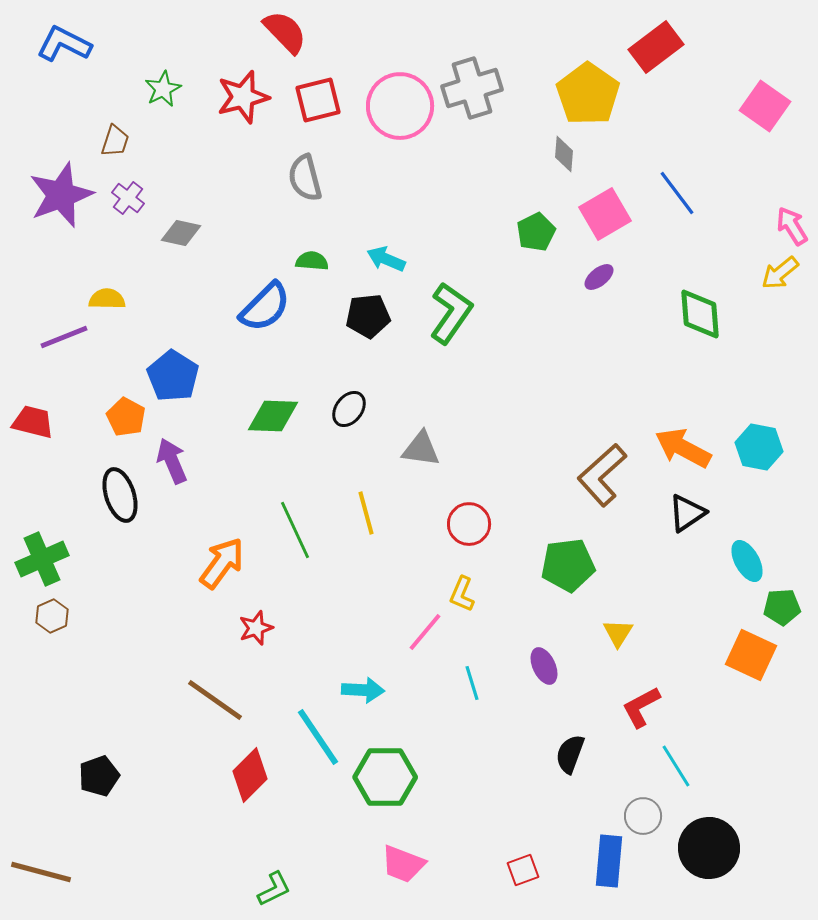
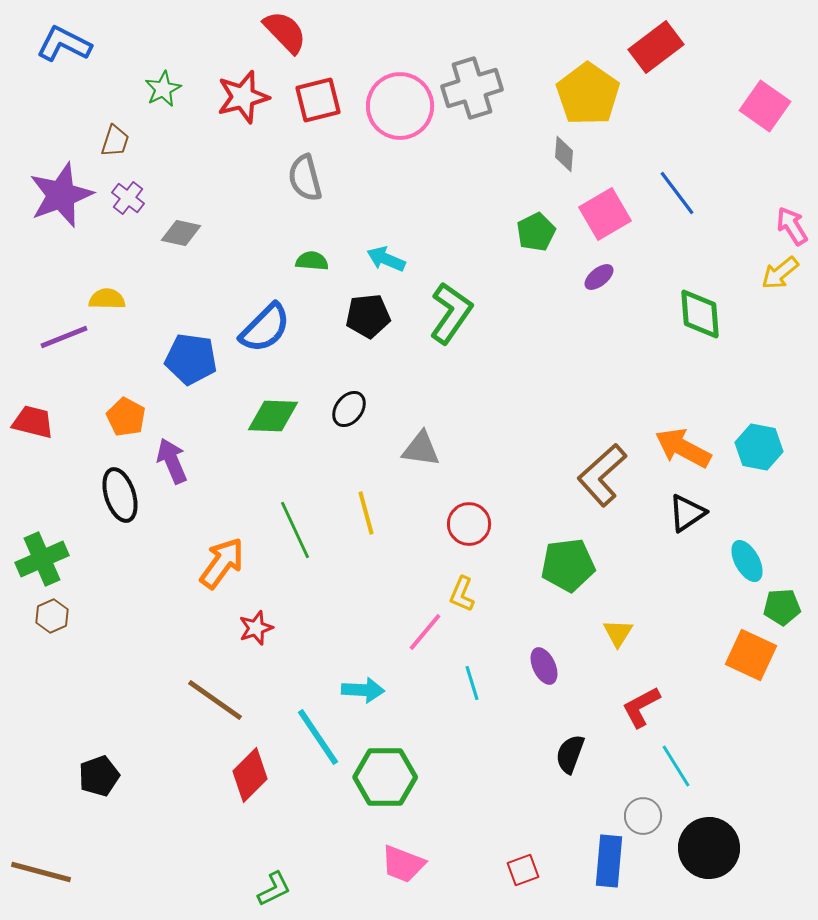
blue semicircle at (265, 307): moved 21 px down
blue pentagon at (173, 376): moved 18 px right, 17 px up; rotated 24 degrees counterclockwise
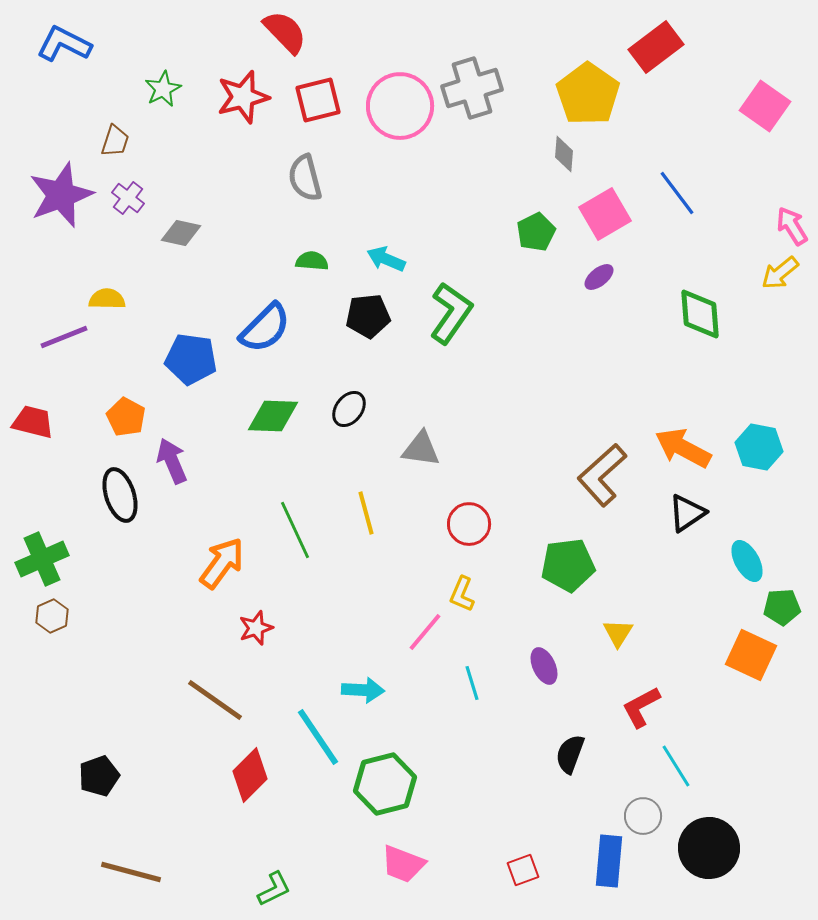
green hexagon at (385, 777): moved 7 px down; rotated 14 degrees counterclockwise
brown line at (41, 872): moved 90 px right
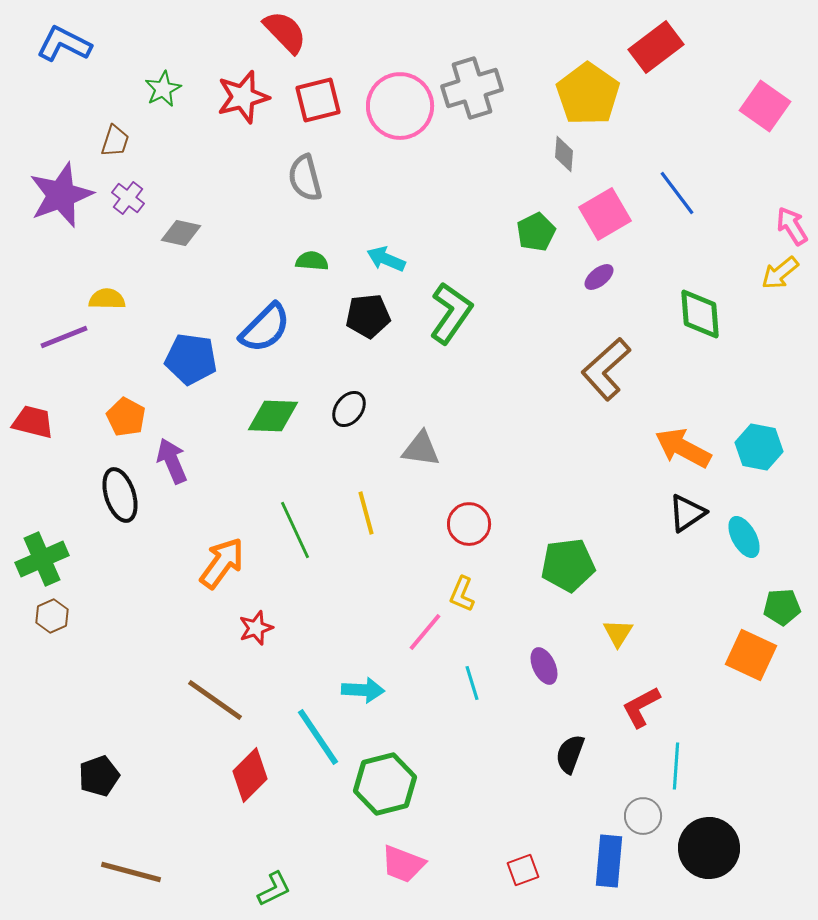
brown L-shape at (602, 475): moved 4 px right, 106 px up
cyan ellipse at (747, 561): moved 3 px left, 24 px up
cyan line at (676, 766): rotated 36 degrees clockwise
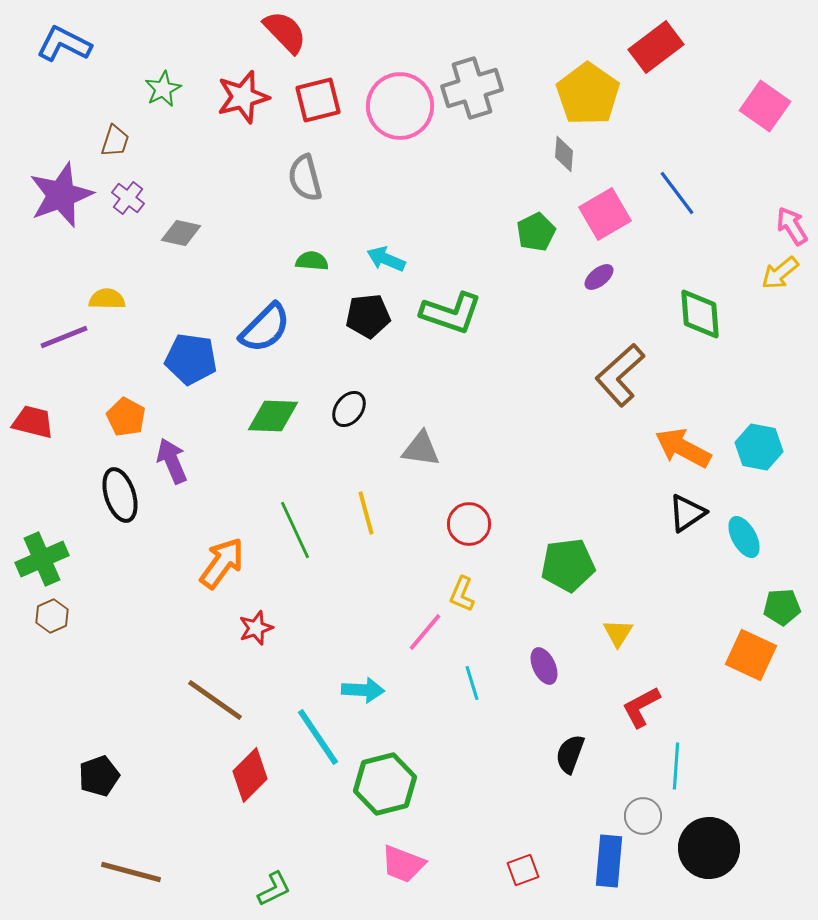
green L-shape at (451, 313): rotated 74 degrees clockwise
brown L-shape at (606, 369): moved 14 px right, 6 px down
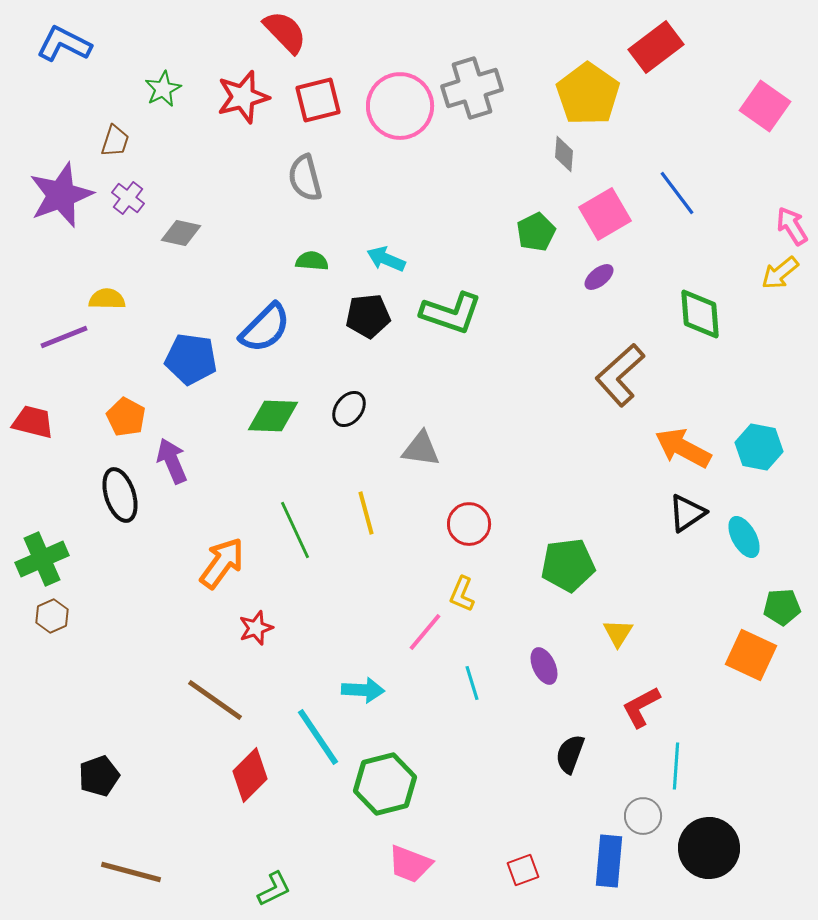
pink trapezoid at (403, 864): moved 7 px right
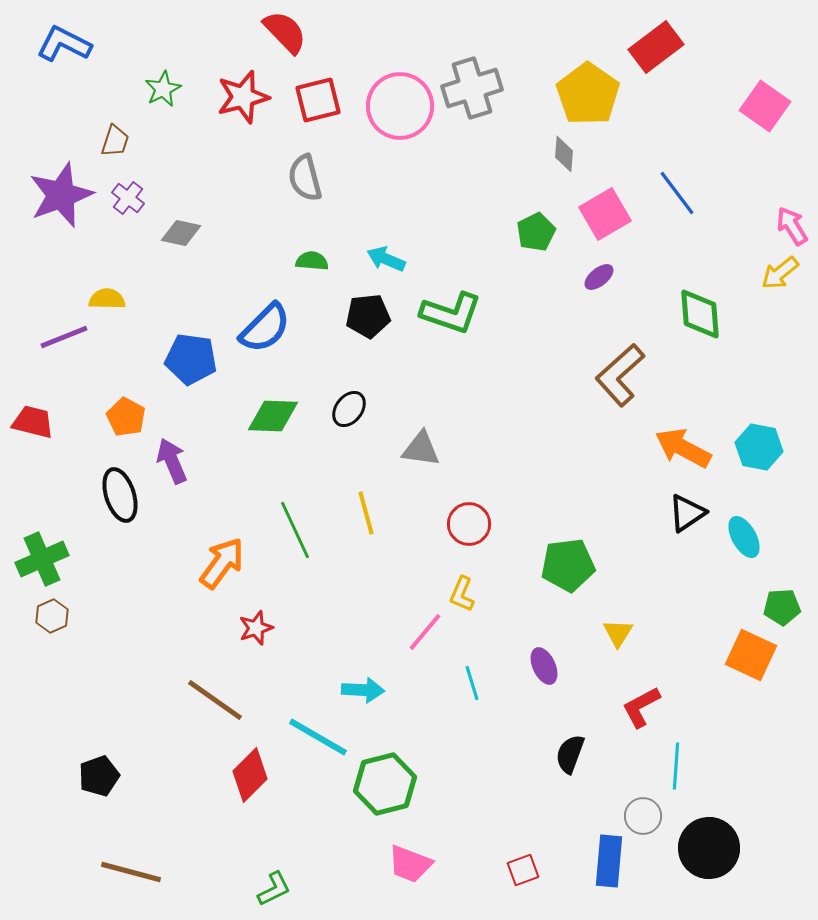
cyan line at (318, 737): rotated 26 degrees counterclockwise
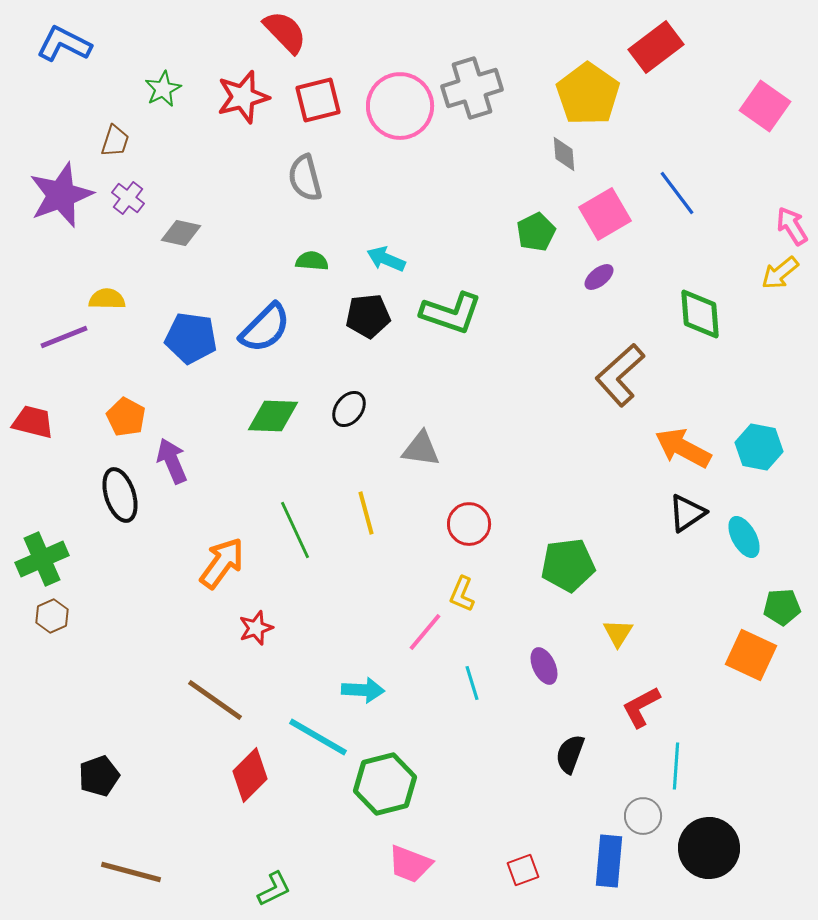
gray diamond at (564, 154): rotated 9 degrees counterclockwise
blue pentagon at (191, 359): moved 21 px up
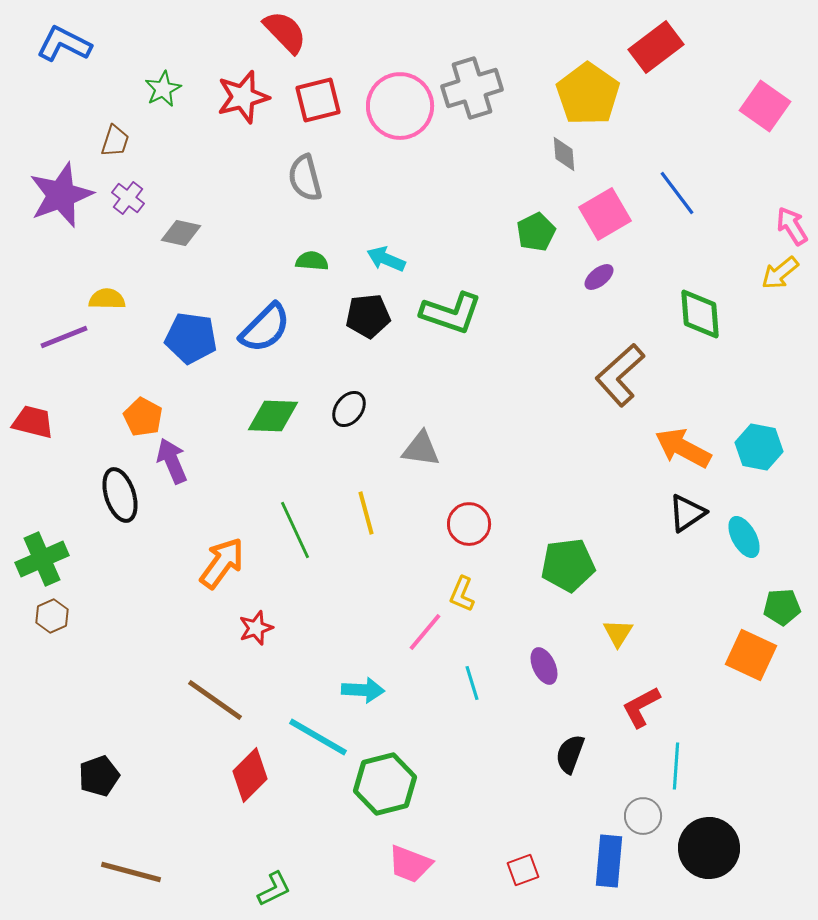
orange pentagon at (126, 417): moved 17 px right
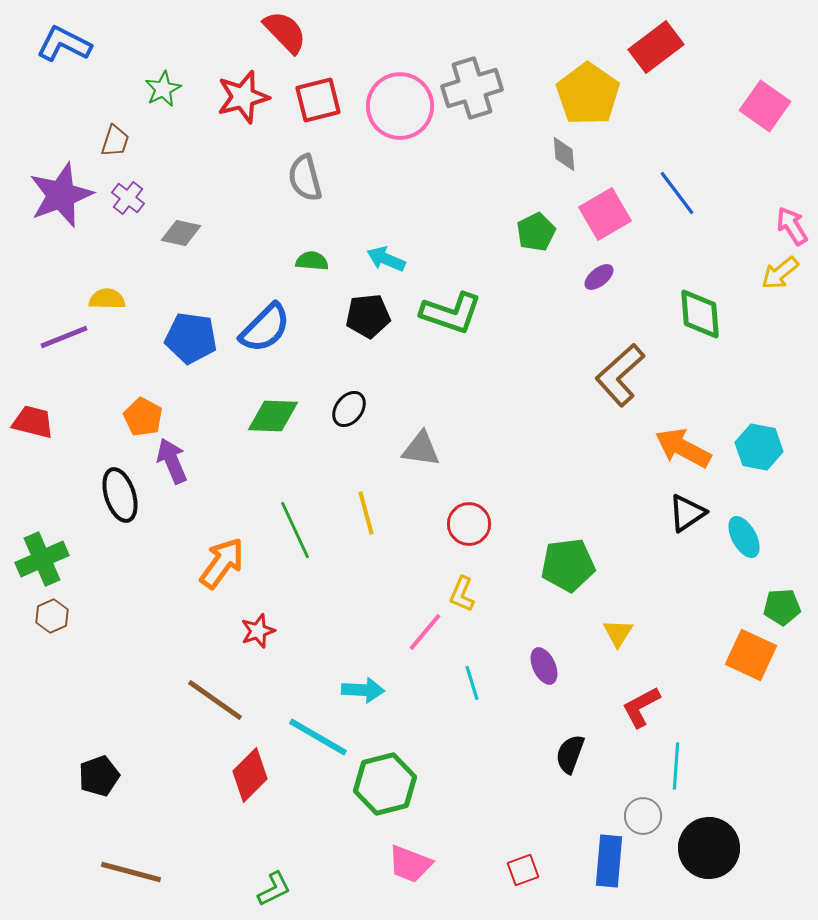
red star at (256, 628): moved 2 px right, 3 px down
